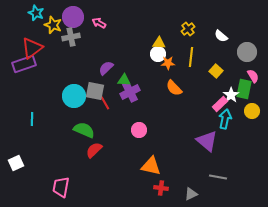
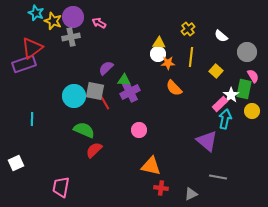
yellow star: moved 4 px up
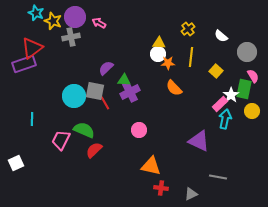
purple circle: moved 2 px right
purple triangle: moved 8 px left; rotated 15 degrees counterclockwise
pink trapezoid: moved 47 px up; rotated 15 degrees clockwise
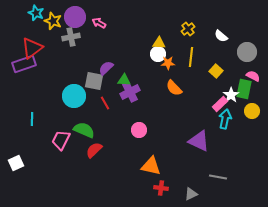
pink semicircle: rotated 32 degrees counterclockwise
gray square: moved 1 px left, 10 px up
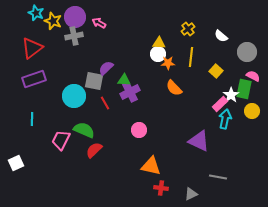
gray cross: moved 3 px right, 1 px up
purple rectangle: moved 10 px right, 15 px down
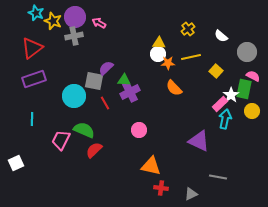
yellow line: rotated 72 degrees clockwise
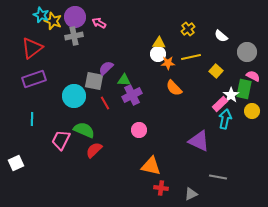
cyan star: moved 5 px right, 2 px down
purple cross: moved 2 px right, 3 px down
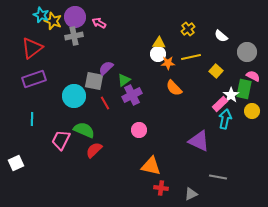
green triangle: rotated 40 degrees counterclockwise
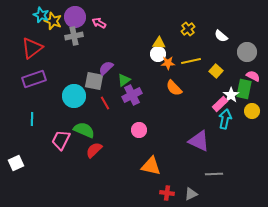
yellow line: moved 4 px down
gray line: moved 4 px left, 3 px up; rotated 12 degrees counterclockwise
red cross: moved 6 px right, 5 px down
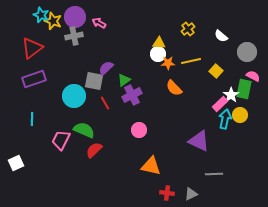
yellow circle: moved 12 px left, 4 px down
